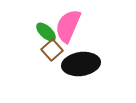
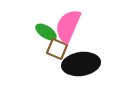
green ellipse: rotated 10 degrees counterclockwise
brown square: moved 5 px right, 1 px up; rotated 25 degrees counterclockwise
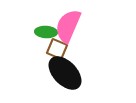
green ellipse: rotated 30 degrees counterclockwise
black ellipse: moved 16 px left, 9 px down; rotated 54 degrees clockwise
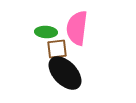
pink semicircle: moved 9 px right, 2 px down; rotated 16 degrees counterclockwise
brown square: rotated 30 degrees counterclockwise
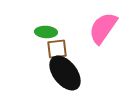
pink semicircle: moved 26 px right; rotated 28 degrees clockwise
black ellipse: rotated 6 degrees clockwise
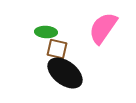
brown square: rotated 20 degrees clockwise
black ellipse: rotated 15 degrees counterclockwise
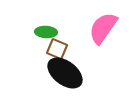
brown square: rotated 10 degrees clockwise
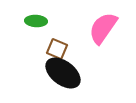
green ellipse: moved 10 px left, 11 px up
black ellipse: moved 2 px left
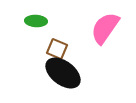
pink semicircle: moved 2 px right
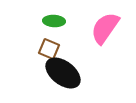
green ellipse: moved 18 px right
brown square: moved 8 px left
